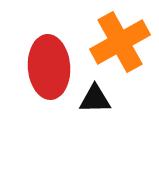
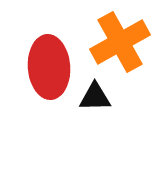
black triangle: moved 2 px up
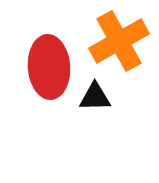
orange cross: moved 1 px left, 1 px up
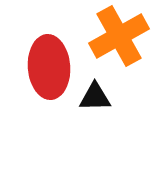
orange cross: moved 5 px up
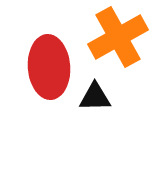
orange cross: moved 1 px left, 1 px down
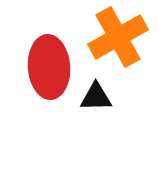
black triangle: moved 1 px right
